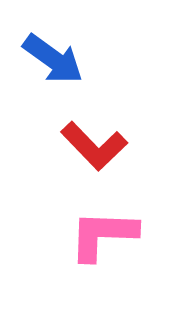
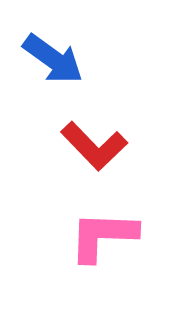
pink L-shape: moved 1 px down
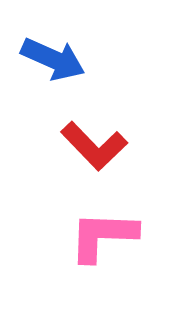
blue arrow: rotated 12 degrees counterclockwise
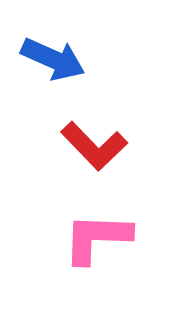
pink L-shape: moved 6 px left, 2 px down
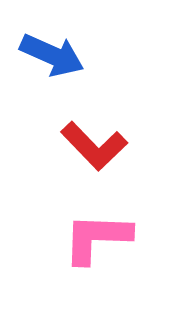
blue arrow: moved 1 px left, 4 px up
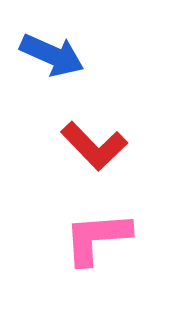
pink L-shape: rotated 6 degrees counterclockwise
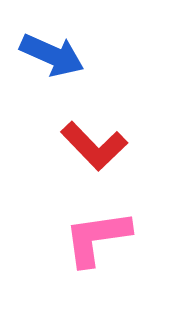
pink L-shape: rotated 4 degrees counterclockwise
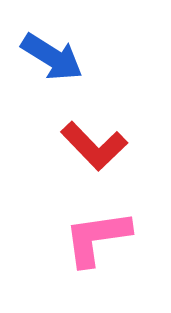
blue arrow: moved 2 px down; rotated 8 degrees clockwise
